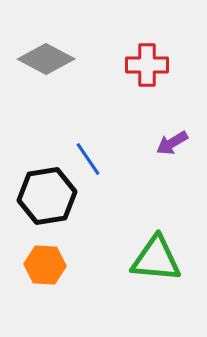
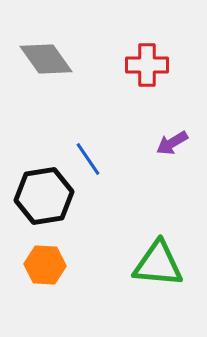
gray diamond: rotated 26 degrees clockwise
black hexagon: moved 3 px left
green triangle: moved 2 px right, 5 px down
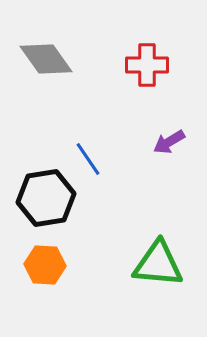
purple arrow: moved 3 px left, 1 px up
black hexagon: moved 2 px right, 2 px down
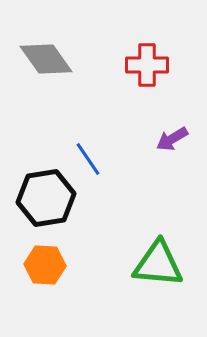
purple arrow: moved 3 px right, 3 px up
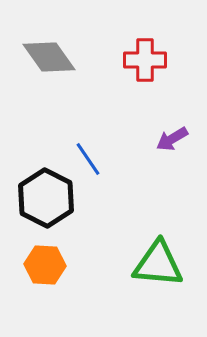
gray diamond: moved 3 px right, 2 px up
red cross: moved 2 px left, 5 px up
black hexagon: rotated 24 degrees counterclockwise
